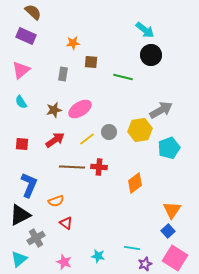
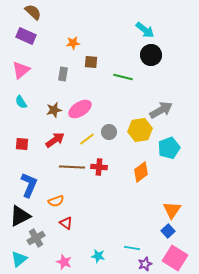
orange diamond: moved 6 px right, 11 px up
black triangle: moved 1 px down
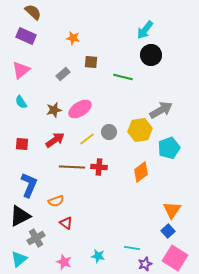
cyan arrow: rotated 90 degrees clockwise
orange star: moved 5 px up; rotated 16 degrees clockwise
gray rectangle: rotated 40 degrees clockwise
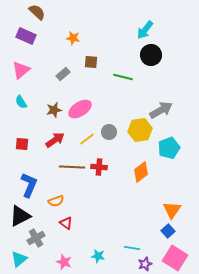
brown semicircle: moved 4 px right
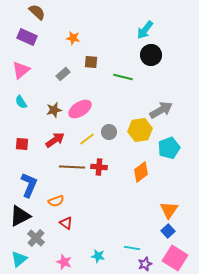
purple rectangle: moved 1 px right, 1 px down
orange triangle: moved 3 px left
gray cross: rotated 18 degrees counterclockwise
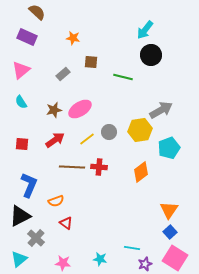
blue square: moved 2 px right, 1 px down
cyan star: moved 2 px right, 3 px down
pink star: moved 1 px left, 1 px down; rotated 14 degrees counterclockwise
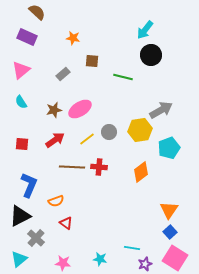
brown square: moved 1 px right, 1 px up
